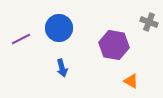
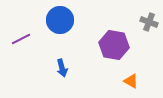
blue circle: moved 1 px right, 8 px up
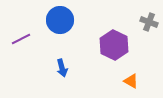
purple hexagon: rotated 16 degrees clockwise
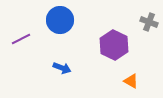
blue arrow: rotated 54 degrees counterclockwise
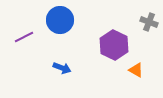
purple line: moved 3 px right, 2 px up
orange triangle: moved 5 px right, 11 px up
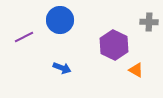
gray cross: rotated 18 degrees counterclockwise
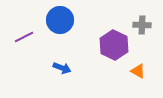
gray cross: moved 7 px left, 3 px down
orange triangle: moved 2 px right, 1 px down
